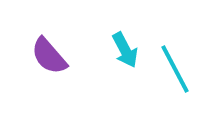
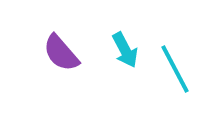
purple semicircle: moved 12 px right, 3 px up
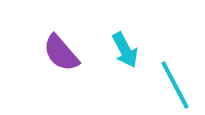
cyan line: moved 16 px down
